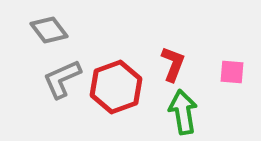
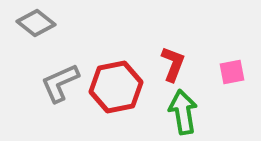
gray diamond: moved 13 px left, 7 px up; rotated 15 degrees counterclockwise
pink square: rotated 16 degrees counterclockwise
gray L-shape: moved 2 px left, 4 px down
red hexagon: rotated 9 degrees clockwise
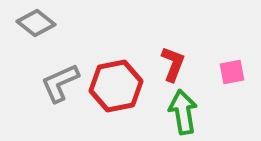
red hexagon: moved 1 px up
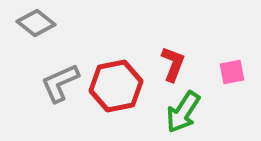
green arrow: rotated 138 degrees counterclockwise
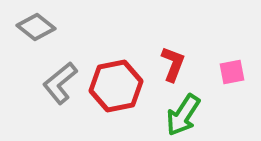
gray diamond: moved 4 px down
gray L-shape: rotated 15 degrees counterclockwise
green arrow: moved 3 px down
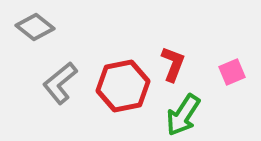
gray diamond: moved 1 px left
pink square: rotated 12 degrees counterclockwise
red hexagon: moved 7 px right
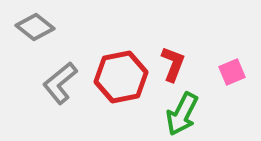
red hexagon: moved 2 px left, 9 px up
green arrow: moved 1 px left, 1 px up; rotated 6 degrees counterclockwise
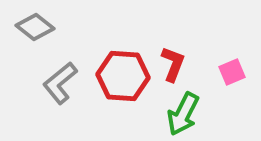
red hexagon: moved 2 px right, 1 px up; rotated 15 degrees clockwise
green arrow: moved 1 px right
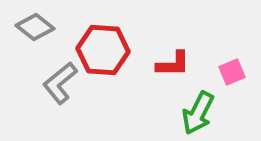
red L-shape: rotated 69 degrees clockwise
red hexagon: moved 20 px left, 26 px up
green arrow: moved 15 px right, 1 px up
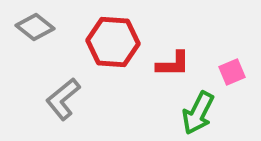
red hexagon: moved 10 px right, 8 px up
gray L-shape: moved 3 px right, 16 px down
